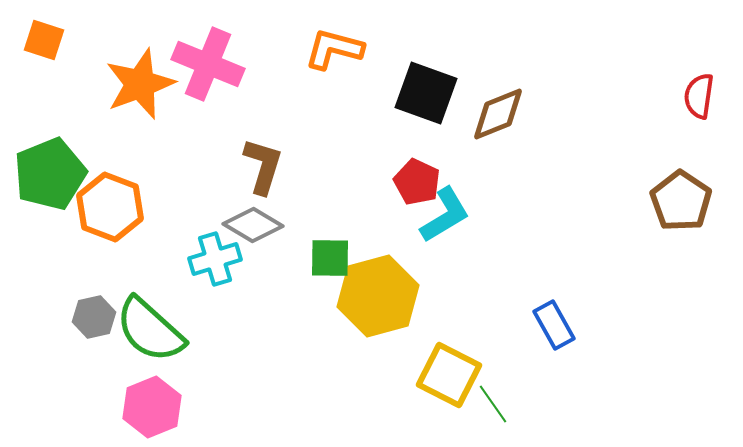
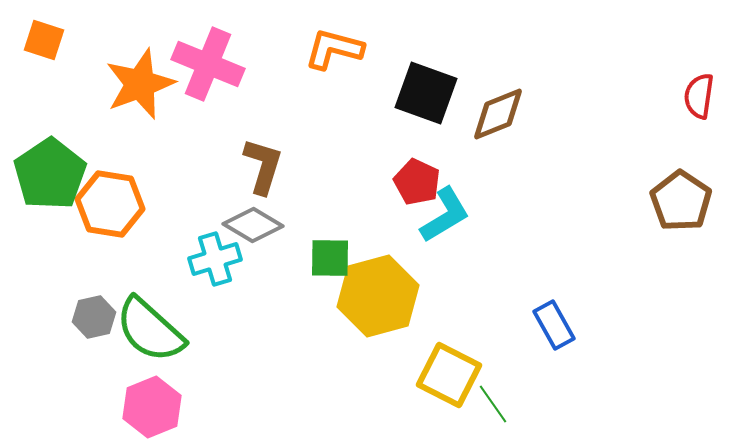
green pentagon: rotated 12 degrees counterclockwise
orange hexagon: moved 3 px up; rotated 12 degrees counterclockwise
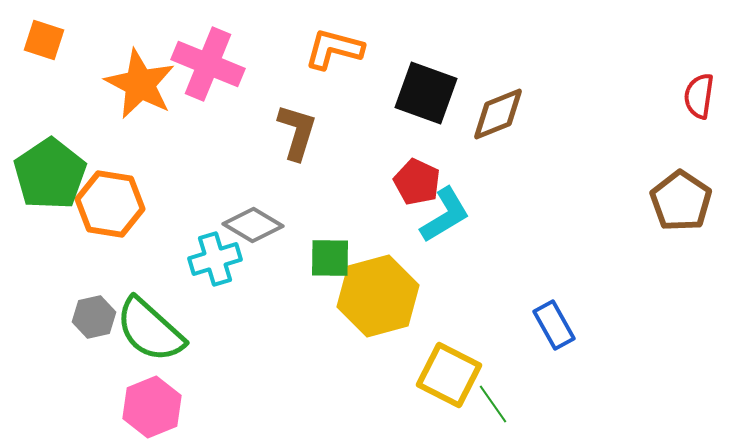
orange star: rotated 24 degrees counterclockwise
brown L-shape: moved 34 px right, 34 px up
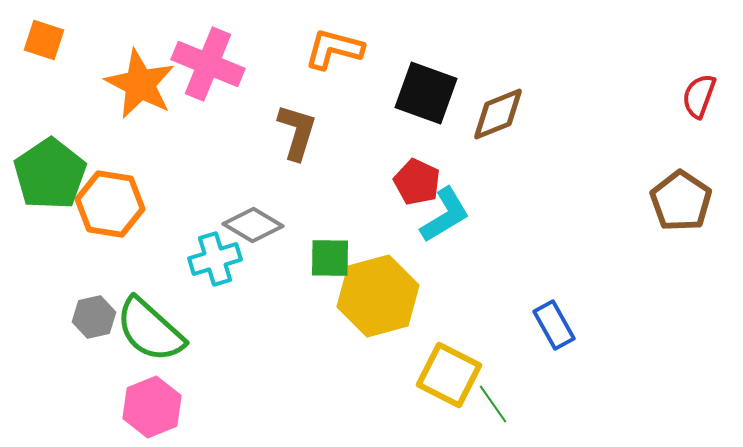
red semicircle: rotated 12 degrees clockwise
